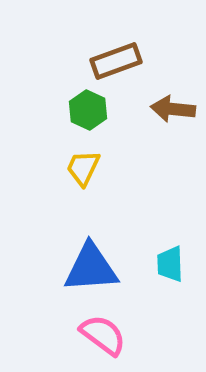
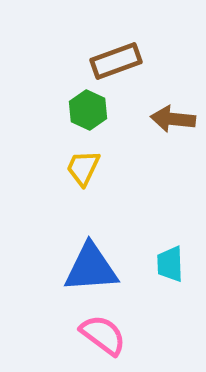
brown arrow: moved 10 px down
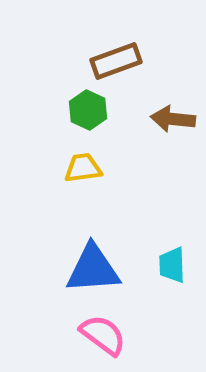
yellow trapezoid: rotated 57 degrees clockwise
cyan trapezoid: moved 2 px right, 1 px down
blue triangle: moved 2 px right, 1 px down
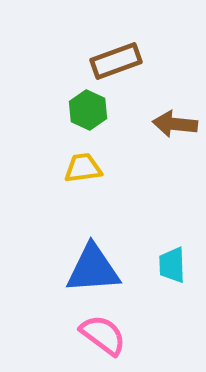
brown arrow: moved 2 px right, 5 px down
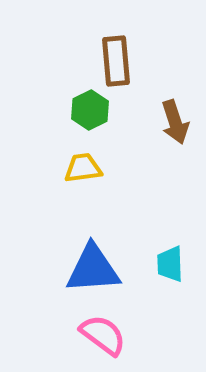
brown rectangle: rotated 75 degrees counterclockwise
green hexagon: moved 2 px right; rotated 9 degrees clockwise
brown arrow: moved 2 px up; rotated 114 degrees counterclockwise
cyan trapezoid: moved 2 px left, 1 px up
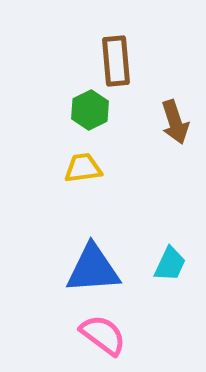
cyan trapezoid: rotated 153 degrees counterclockwise
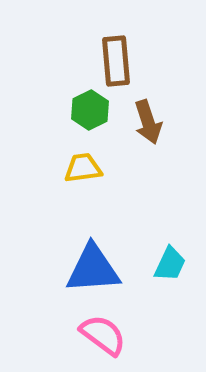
brown arrow: moved 27 px left
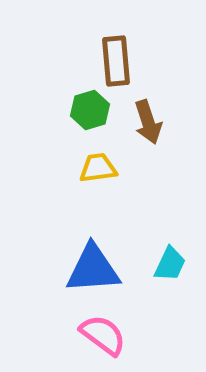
green hexagon: rotated 9 degrees clockwise
yellow trapezoid: moved 15 px right
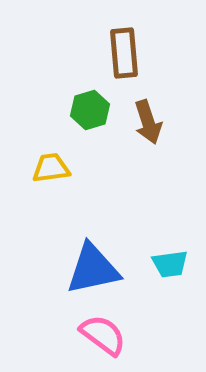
brown rectangle: moved 8 px right, 8 px up
yellow trapezoid: moved 47 px left
cyan trapezoid: rotated 57 degrees clockwise
blue triangle: rotated 8 degrees counterclockwise
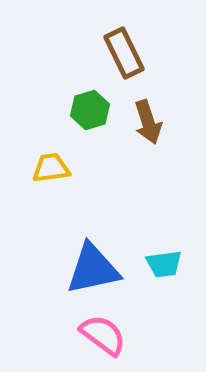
brown rectangle: rotated 21 degrees counterclockwise
cyan trapezoid: moved 6 px left
